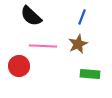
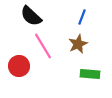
pink line: rotated 56 degrees clockwise
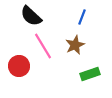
brown star: moved 3 px left, 1 px down
green rectangle: rotated 24 degrees counterclockwise
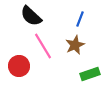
blue line: moved 2 px left, 2 px down
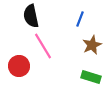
black semicircle: rotated 35 degrees clockwise
brown star: moved 17 px right
green rectangle: moved 1 px right, 3 px down; rotated 36 degrees clockwise
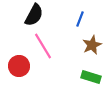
black semicircle: moved 3 px right, 1 px up; rotated 140 degrees counterclockwise
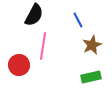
blue line: moved 2 px left, 1 px down; rotated 49 degrees counterclockwise
pink line: rotated 40 degrees clockwise
red circle: moved 1 px up
green rectangle: rotated 30 degrees counterclockwise
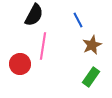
red circle: moved 1 px right, 1 px up
green rectangle: rotated 42 degrees counterclockwise
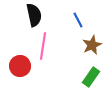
black semicircle: rotated 40 degrees counterclockwise
red circle: moved 2 px down
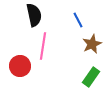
brown star: moved 1 px up
